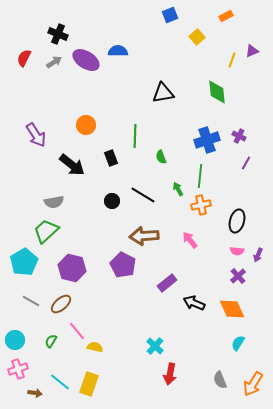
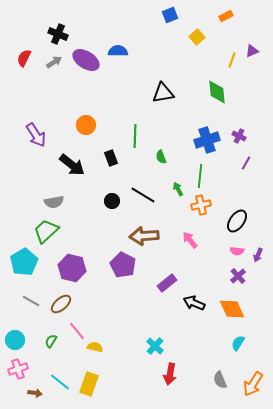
black ellipse at (237, 221): rotated 20 degrees clockwise
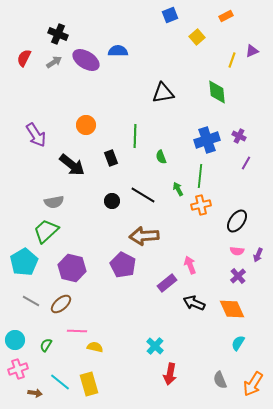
pink arrow at (190, 240): moved 25 px down; rotated 18 degrees clockwise
pink line at (77, 331): rotated 48 degrees counterclockwise
green semicircle at (51, 341): moved 5 px left, 4 px down
yellow rectangle at (89, 384): rotated 35 degrees counterclockwise
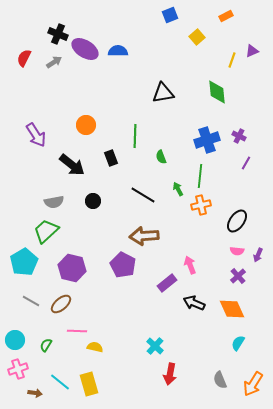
purple ellipse at (86, 60): moved 1 px left, 11 px up
black circle at (112, 201): moved 19 px left
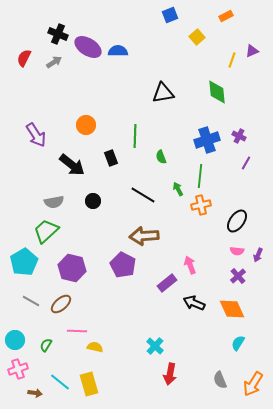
purple ellipse at (85, 49): moved 3 px right, 2 px up
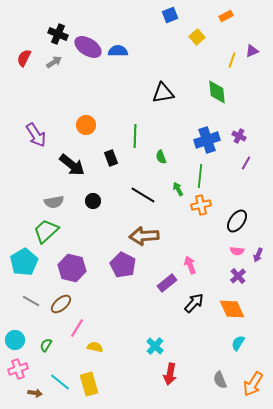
black arrow at (194, 303): rotated 110 degrees clockwise
pink line at (77, 331): moved 3 px up; rotated 60 degrees counterclockwise
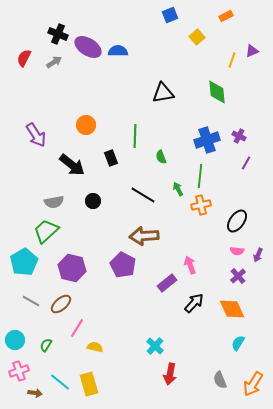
pink cross at (18, 369): moved 1 px right, 2 px down
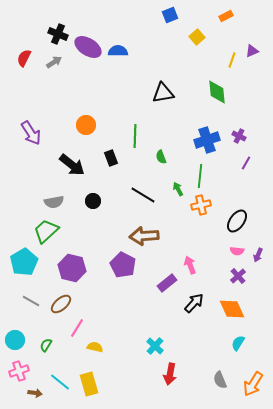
purple arrow at (36, 135): moved 5 px left, 2 px up
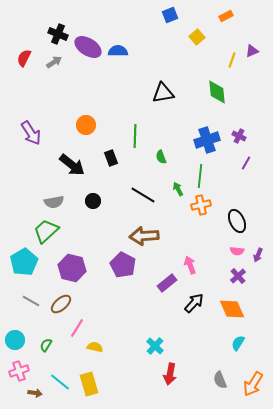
black ellipse at (237, 221): rotated 60 degrees counterclockwise
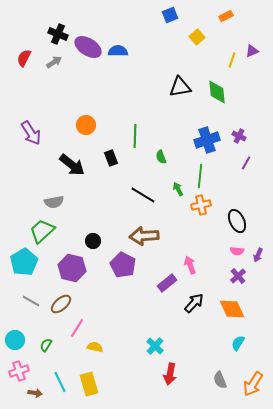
black triangle at (163, 93): moved 17 px right, 6 px up
black circle at (93, 201): moved 40 px down
green trapezoid at (46, 231): moved 4 px left
cyan line at (60, 382): rotated 25 degrees clockwise
